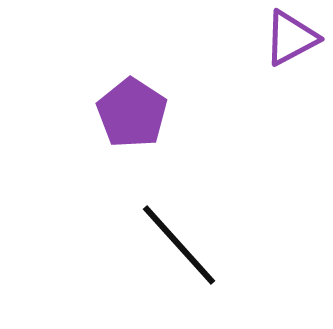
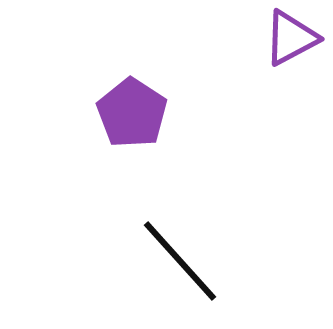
black line: moved 1 px right, 16 px down
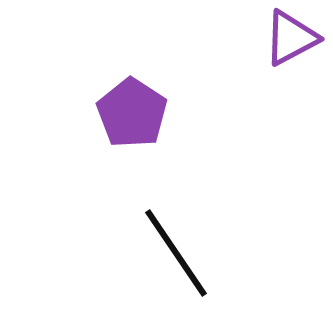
black line: moved 4 px left, 8 px up; rotated 8 degrees clockwise
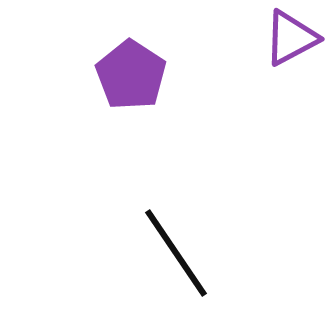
purple pentagon: moved 1 px left, 38 px up
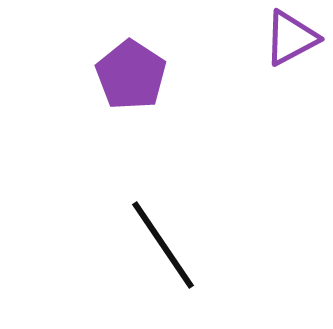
black line: moved 13 px left, 8 px up
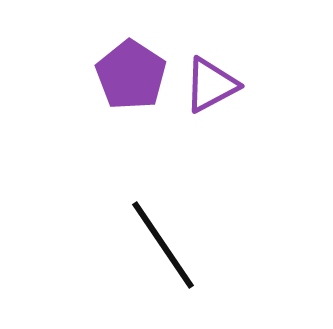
purple triangle: moved 80 px left, 47 px down
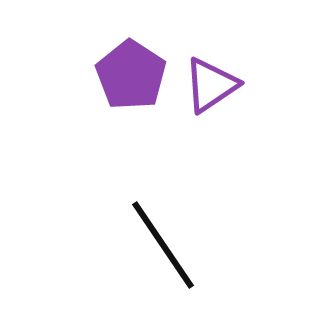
purple triangle: rotated 6 degrees counterclockwise
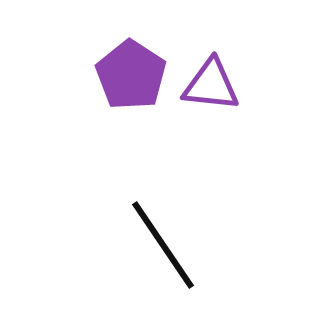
purple triangle: rotated 40 degrees clockwise
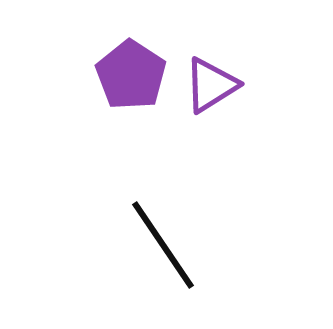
purple triangle: rotated 38 degrees counterclockwise
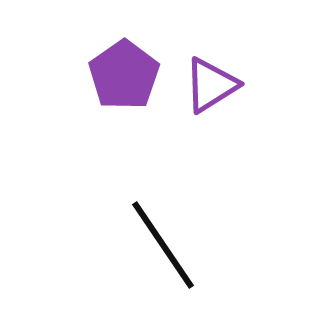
purple pentagon: moved 7 px left; rotated 4 degrees clockwise
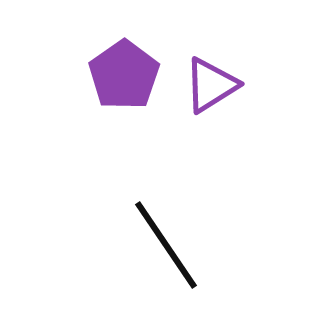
black line: moved 3 px right
